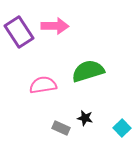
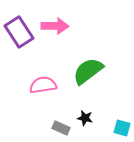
green semicircle: rotated 20 degrees counterclockwise
cyan square: rotated 30 degrees counterclockwise
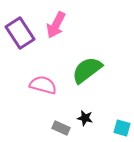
pink arrow: moved 1 px right, 1 px up; rotated 116 degrees clockwise
purple rectangle: moved 1 px right, 1 px down
green semicircle: moved 1 px left, 1 px up
pink semicircle: rotated 24 degrees clockwise
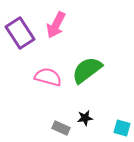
pink semicircle: moved 5 px right, 8 px up
black star: rotated 21 degrees counterclockwise
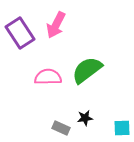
pink semicircle: rotated 16 degrees counterclockwise
cyan square: rotated 18 degrees counterclockwise
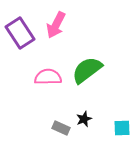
black star: moved 1 px left, 1 px down; rotated 14 degrees counterclockwise
